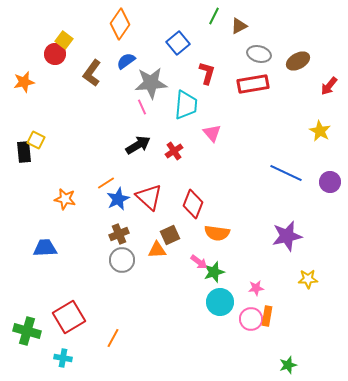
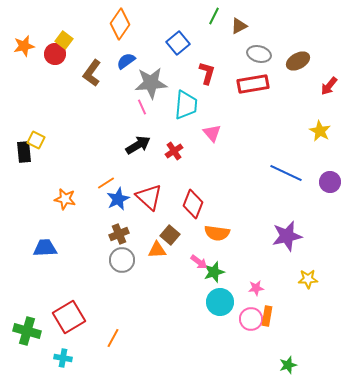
orange star at (24, 82): moved 36 px up
brown square at (170, 235): rotated 24 degrees counterclockwise
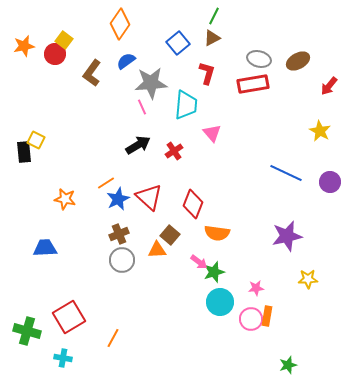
brown triangle at (239, 26): moved 27 px left, 12 px down
gray ellipse at (259, 54): moved 5 px down
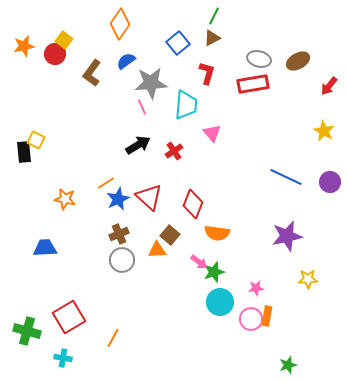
yellow star at (320, 131): moved 4 px right
blue line at (286, 173): moved 4 px down
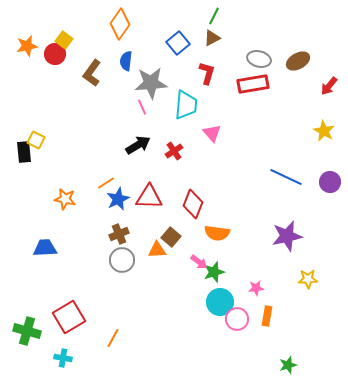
orange star at (24, 46): moved 3 px right
blue semicircle at (126, 61): rotated 48 degrees counterclockwise
red triangle at (149, 197): rotated 40 degrees counterclockwise
brown square at (170, 235): moved 1 px right, 2 px down
pink circle at (251, 319): moved 14 px left
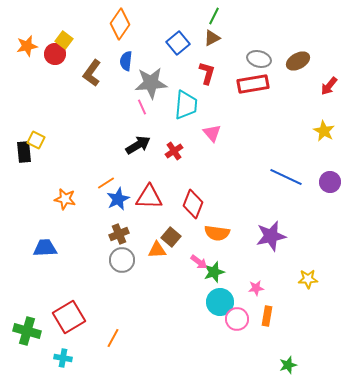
purple star at (287, 236): moved 16 px left
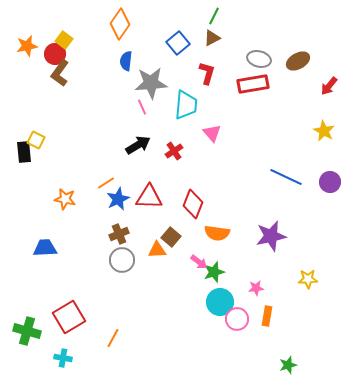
brown L-shape at (92, 73): moved 32 px left
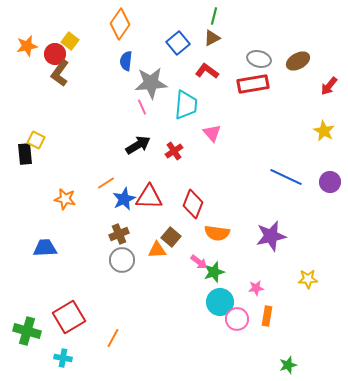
green line at (214, 16): rotated 12 degrees counterclockwise
yellow square at (64, 40): moved 6 px right, 1 px down
red L-shape at (207, 73): moved 2 px up; rotated 70 degrees counterclockwise
black rectangle at (24, 152): moved 1 px right, 2 px down
blue star at (118, 199): moved 6 px right
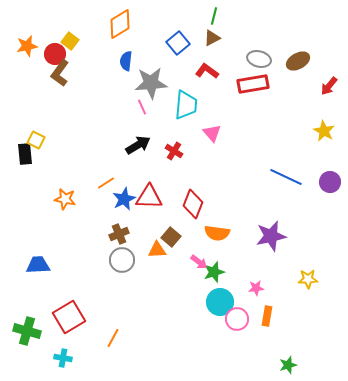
orange diamond at (120, 24): rotated 24 degrees clockwise
red cross at (174, 151): rotated 24 degrees counterclockwise
blue trapezoid at (45, 248): moved 7 px left, 17 px down
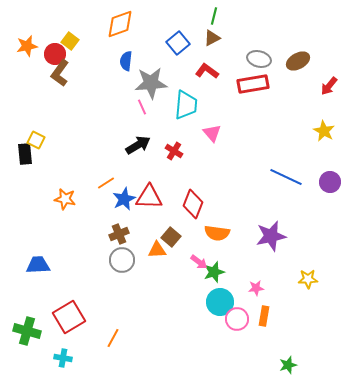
orange diamond at (120, 24): rotated 12 degrees clockwise
orange rectangle at (267, 316): moved 3 px left
